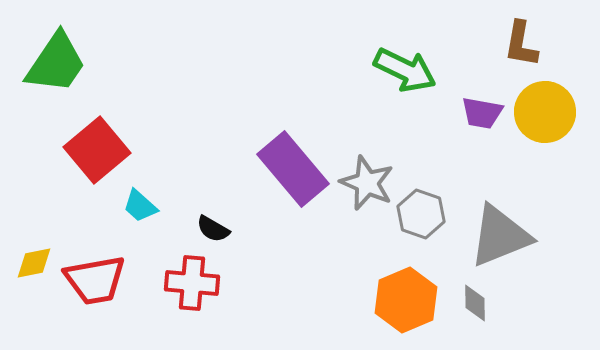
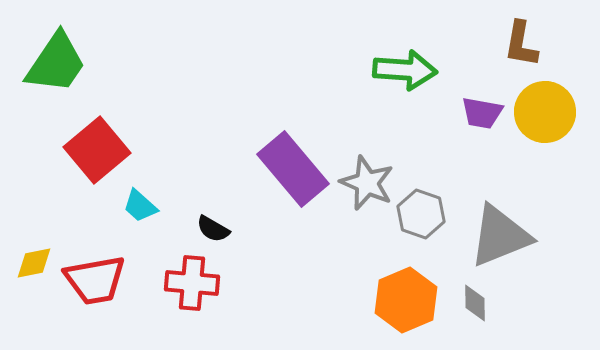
green arrow: rotated 22 degrees counterclockwise
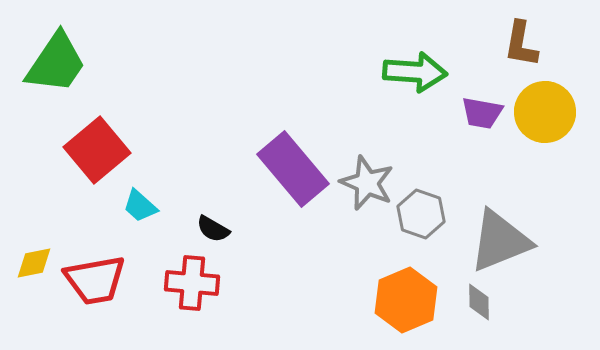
green arrow: moved 10 px right, 2 px down
gray triangle: moved 5 px down
gray diamond: moved 4 px right, 1 px up
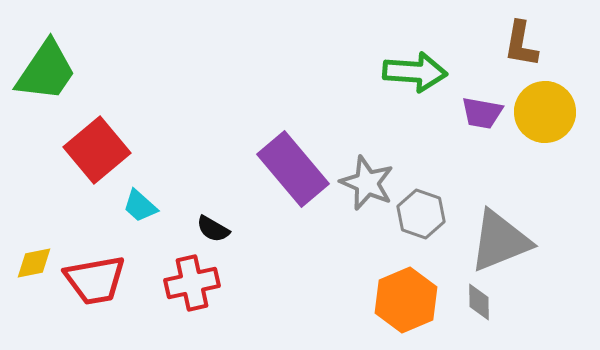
green trapezoid: moved 10 px left, 8 px down
red cross: rotated 18 degrees counterclockwise
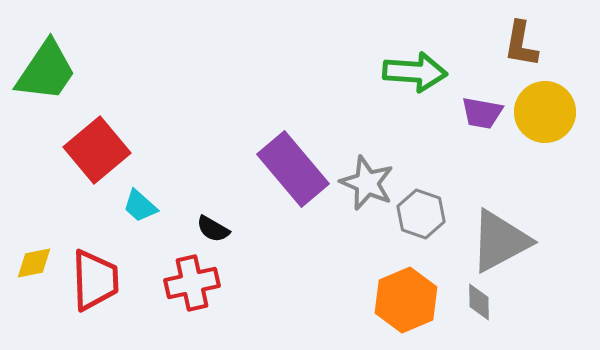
gray triangle: rotated 6 degrees counterclockwise
red trapezoid: rotated 82 degrees counterclockwise
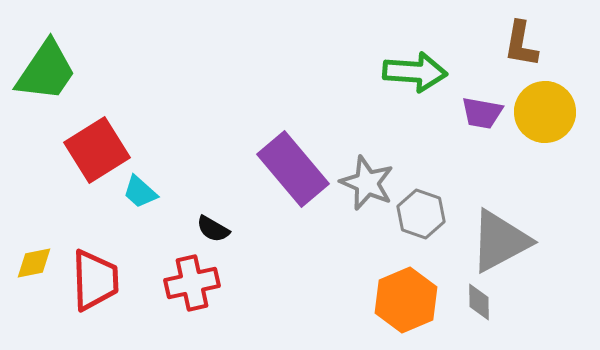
red square: rotated 8 degrees clockwise
cyan trapezoid: moved 14 px up
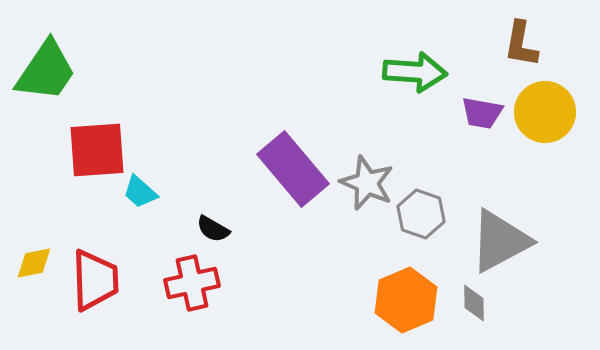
red square: rotated 28 degrees clockwise
gray diamond: moved 5 px left, 1 px down
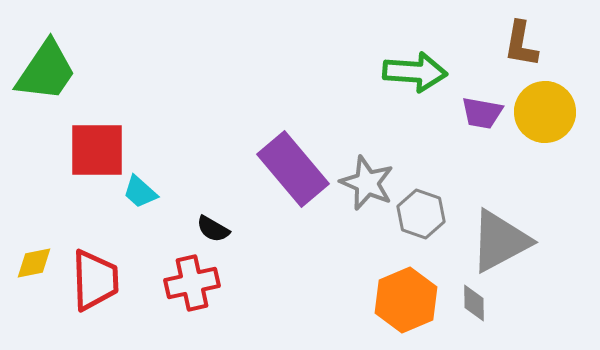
red square: rotated 4 degrees clockwise
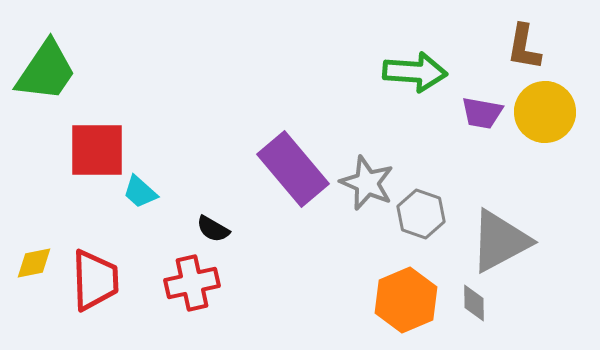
brown L-shape: moved 3 px right, 3 px down
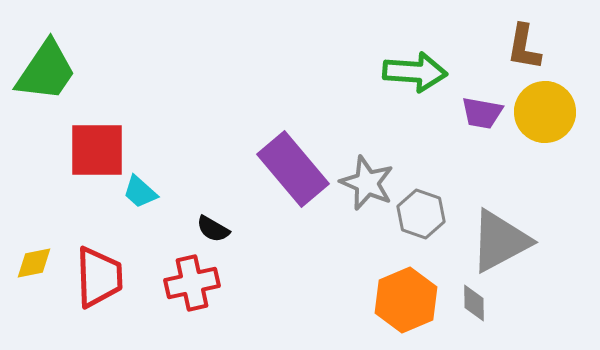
red trapezoid: moved 4 px right, 3 px up
